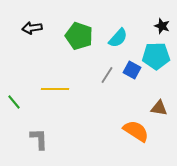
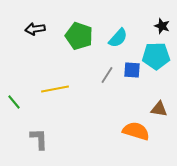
black arrow: moved 3 px right, 1 px down
blue square: rotated 24 degrees counterclockwise
yellow line: rotated 12 degrees counterclockwise
brown triangle: moved 1 px down
orange semicircle: rotated 16 degrees counterclockwise
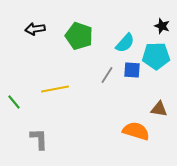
cyan semicircle: moved 7 px right, 5 px down
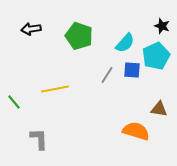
black arrow: moved 4 px left
cyan pentagon: rotated 24 degrees counterclockwise
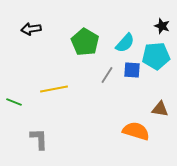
green pentagon: moved 6 px right, 6 px down; rotated 12 degrees clockwise
cyan pentagon: rotated 20 degrees clockwise
yellow line: moved 1 px left
green line: rotated 28 degrees counterclockwise
brown triangle: moved 1 px right
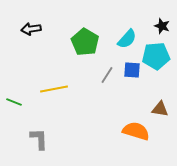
cyan semicircle: moved 2 px right, 4 px up
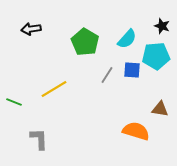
yellow line: rotated 20 degrees counterclockwise
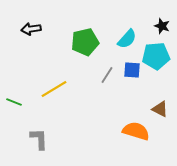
green pentagon: rotated 28 degrees clockwise
brown triangle: rotated 18 degrees clockwise
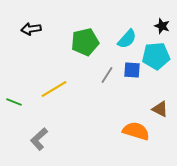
gray L-shape: rotated 130 degrees counterclockwise
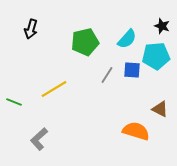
black arrow: rotated 66 degrees counterclockwise
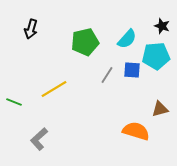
brown triangle: rotated 42 degrees counterclockwise
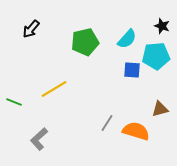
black arrow: rotated 24 degrees clockwise
gray line: moved 48 px down
